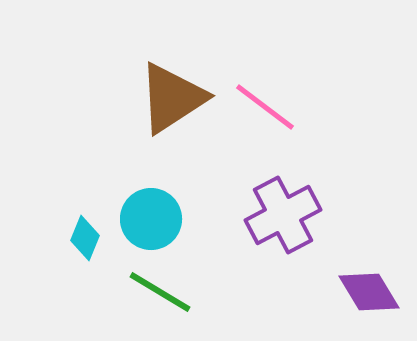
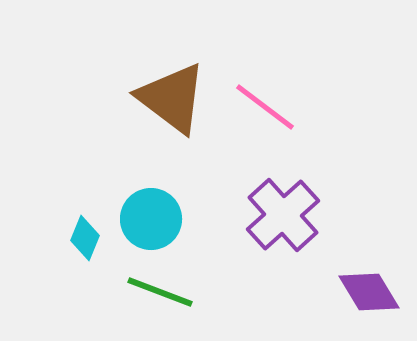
brown triangle: rotated 50 degrees counterclockwise
purple cross: rotated 14 degrees counterclockwise
green line: rotated 10 degrees counterclockwise
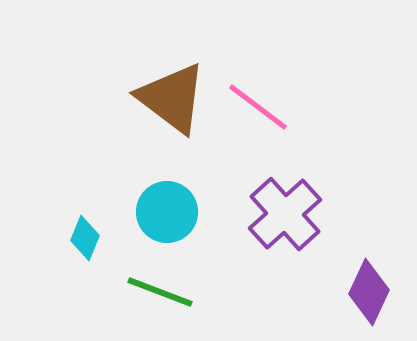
pink line: moved 7 px left
purple cross: moved 2 px right, 1 px up
cyan circle: moved 16 px right, 7 px up
purple diamond: rotated 56 degrees clockwise
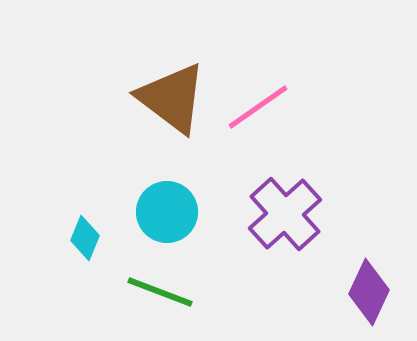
pink line: rotated 72 degrees counterclockwise
